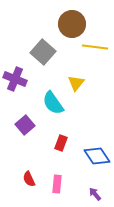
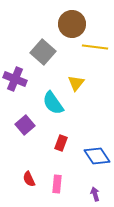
purple arrow: rotated 24 degrees clockwise
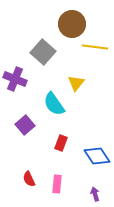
cyan semicircle: moved 1 px right, 1 px down
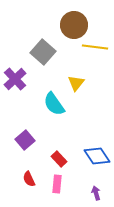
brown circle: moved 2 px right, 1 px down
purple cross: rotated 25 degrees clockwise
purple square: moved 15 px down
red rectangle: moved 2 px left, 16 px down; rotated 63 degrees counterclockwise
purple arrow: moved 1 px right, 1 px up
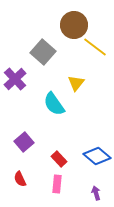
yellow line: rotated 30 degrees clockwise
purple square: moved 1 px left, 2 px down
blue diamond: rotated 16 degrees counterclockwise
red semicircle: moved 9 px left
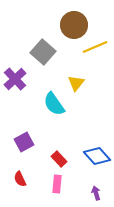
yellow line: rotated 60 degrees counterclockwise
purple square: rotated 12 degrees clockwise
blue diamond: rotated 8 degrees clockwise
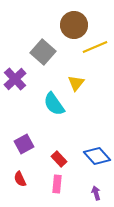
purple square: moved 2 px down
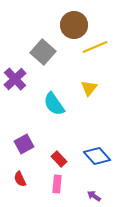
yellow triangle: moved 13 px right, 5 px down
purple arrow: moved 2 px left, 3 px down; rotated 40 degrees counterclockwise
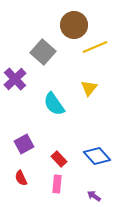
red semicircle: moved 1 px right, 1 px up
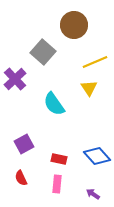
yellow line: moved 15 px down
yellow triangle: rotated 12 degrees counterclockwise
red rectangle: rotated 35 degrees counterclockwise
purple arrow: moved 1 px left, 2 px up
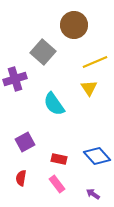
purple cross: rotated 25 degrees clockwise
purple square: moved 1 px right, 2 px up
red semicircle: rotated 35 degrees clockwise
pink rectangle: rotated 42 degrees counterclockwise
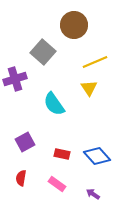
red rectangle: moved 3 px right, 5 px up
pink rectangle: rotated 18 degrees counterclockwise
